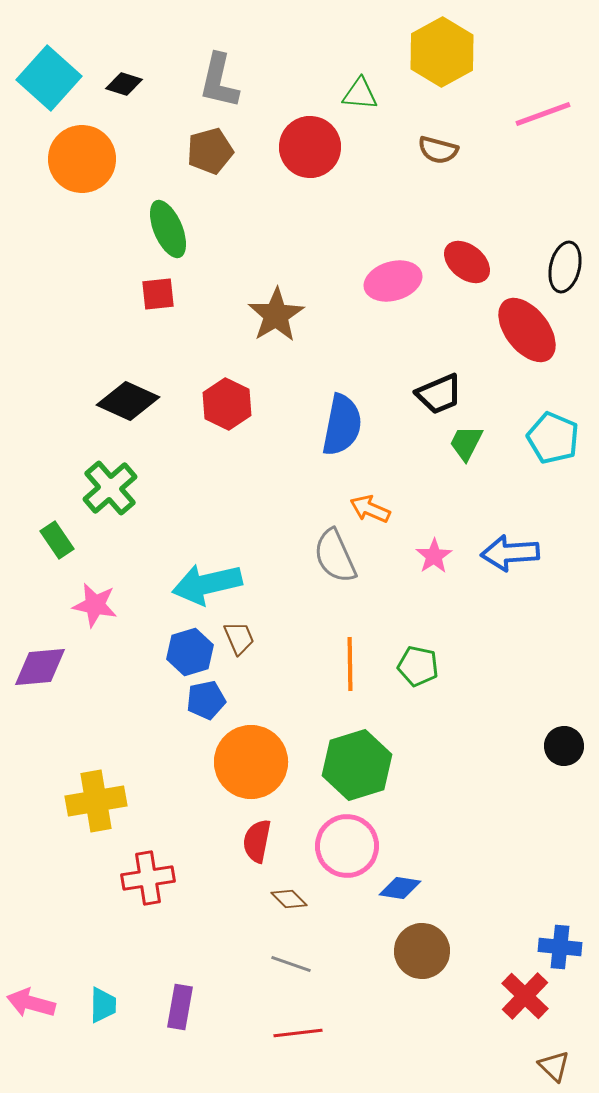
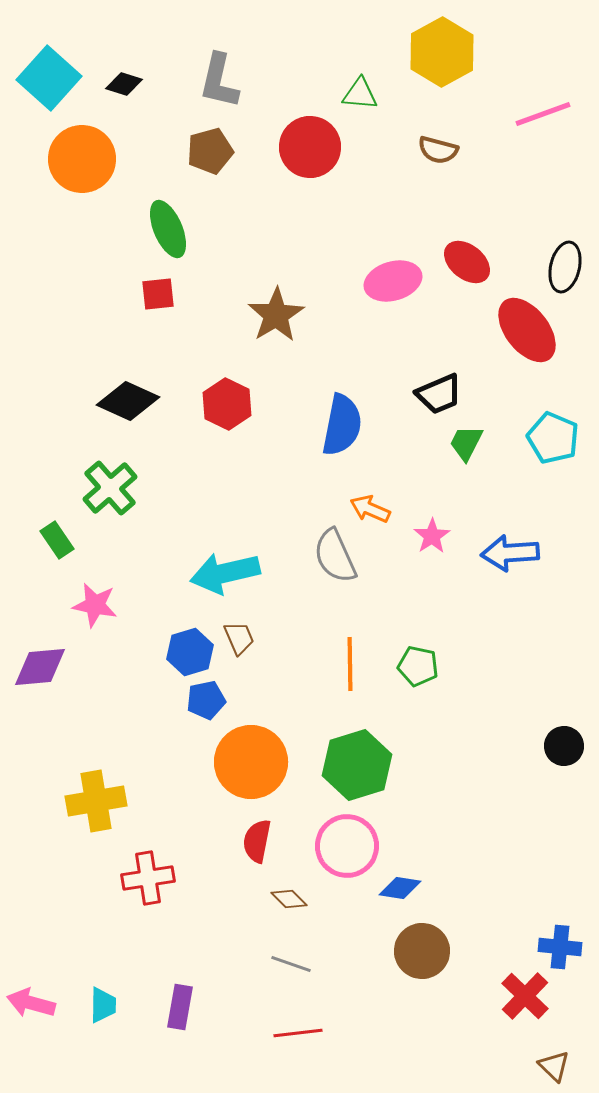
pink star at (434, 556): moved 2 px left, 20 px up
cyan arrow at (207, 584): moved 18 px right, 11 px up
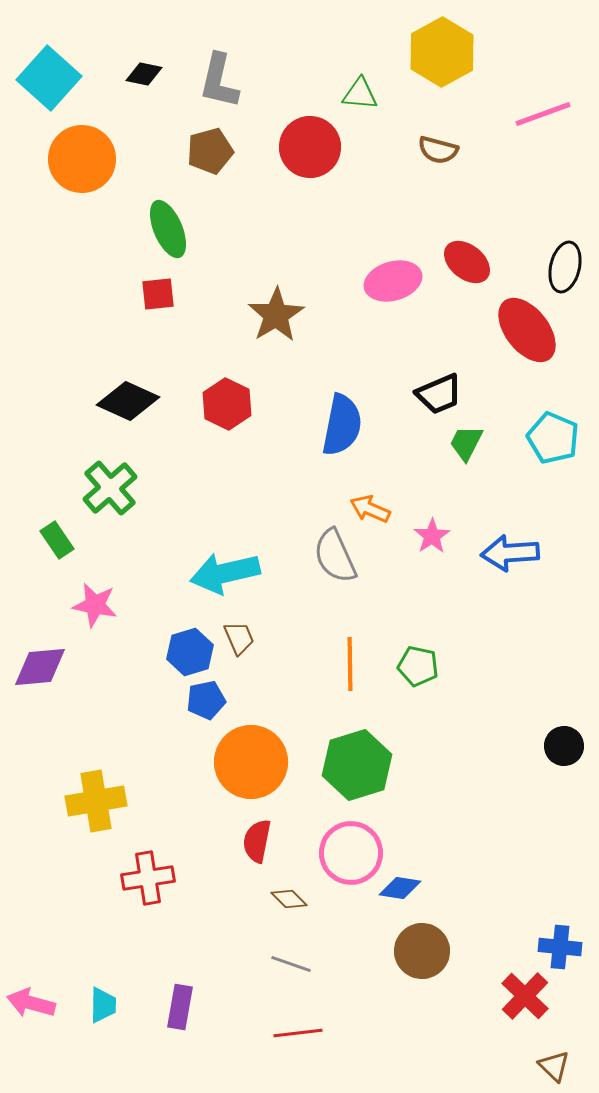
black diamond at (124, 84): moved 20 px right, 10 px up; rotated 6 degrees counterclockwise
pink circle at (347, 846): moved 4 px right, 7 px down
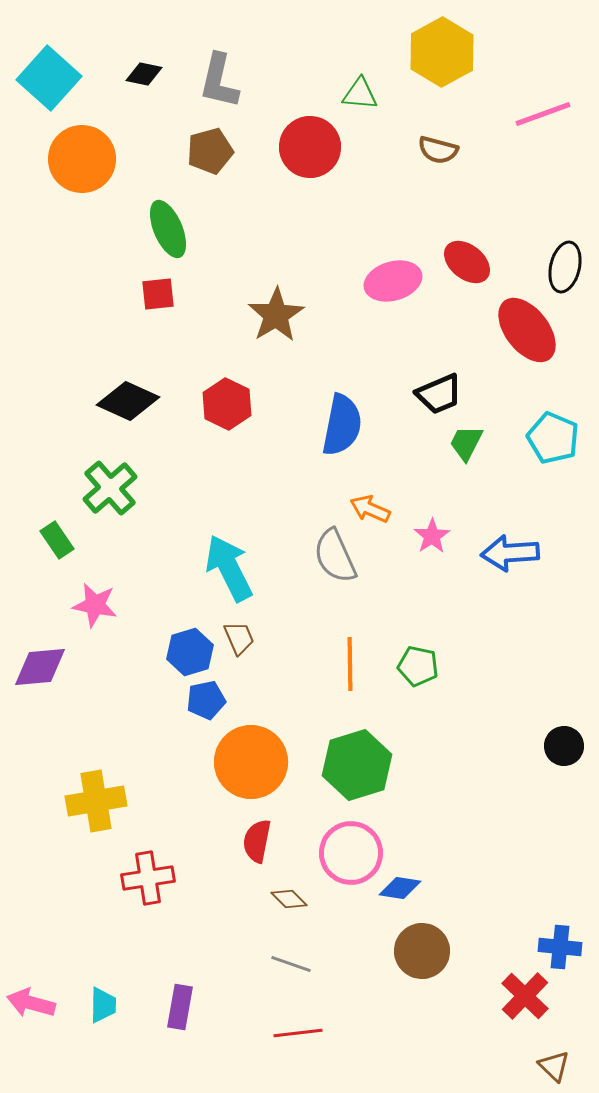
cyan arrow at (225, 573): moved 4 px right, 5 px up; rotated 76 degrees clockwise
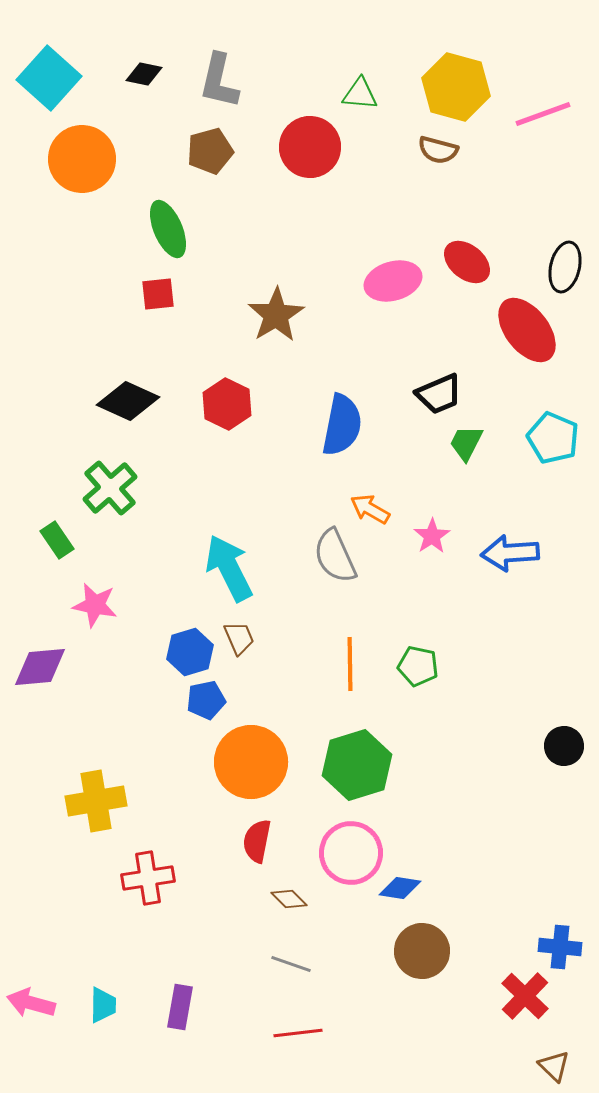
yellow hexagon at (442, 52): moved 14 px right, 35 px down; rotated 16 degrees counterclockwise
orange arrow at (370, 509): rotated 6 degrees clockwise
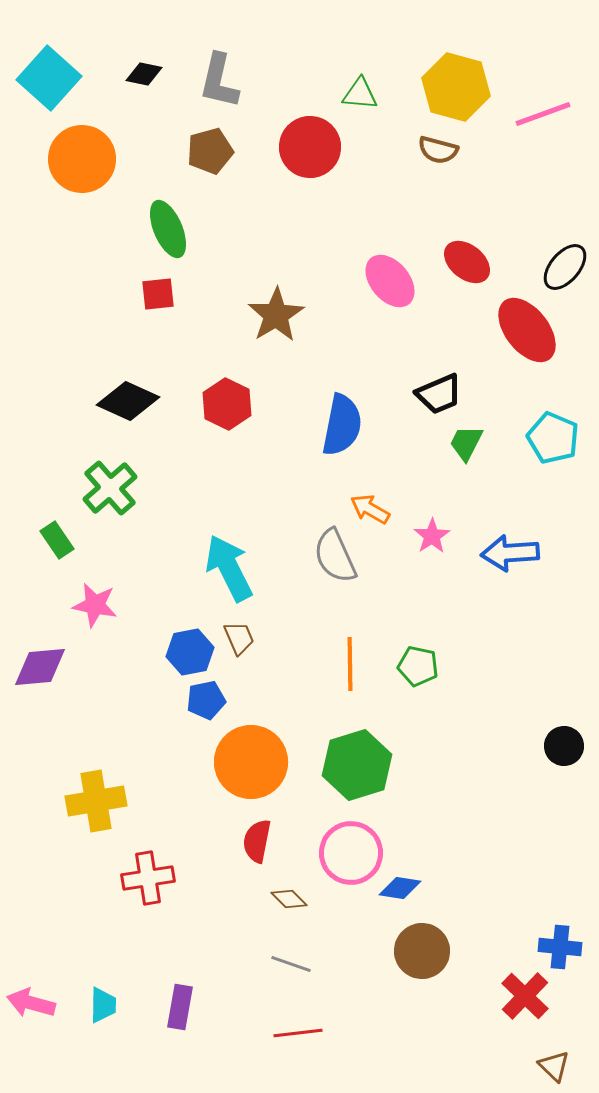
black ellipse at (565, 267): rotated 27 degrees clockwise
pink ellipse at (393, 281): moved 3 px left; rotated 66 degrees clockwise
blue hexagon at (190, 652): rotated 6 degrees clockwise
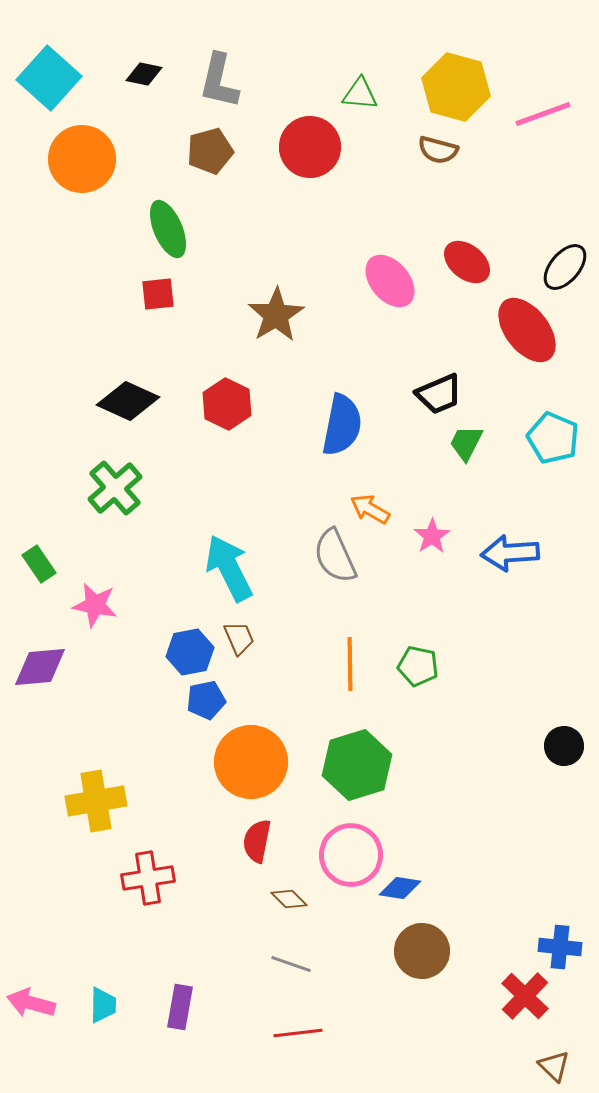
green cross at (110, 488): moved 5 px right
green rectangle at (57, 540): moved 18 px left, 24 px down
pink circle at (351, 853): moved 2 px down
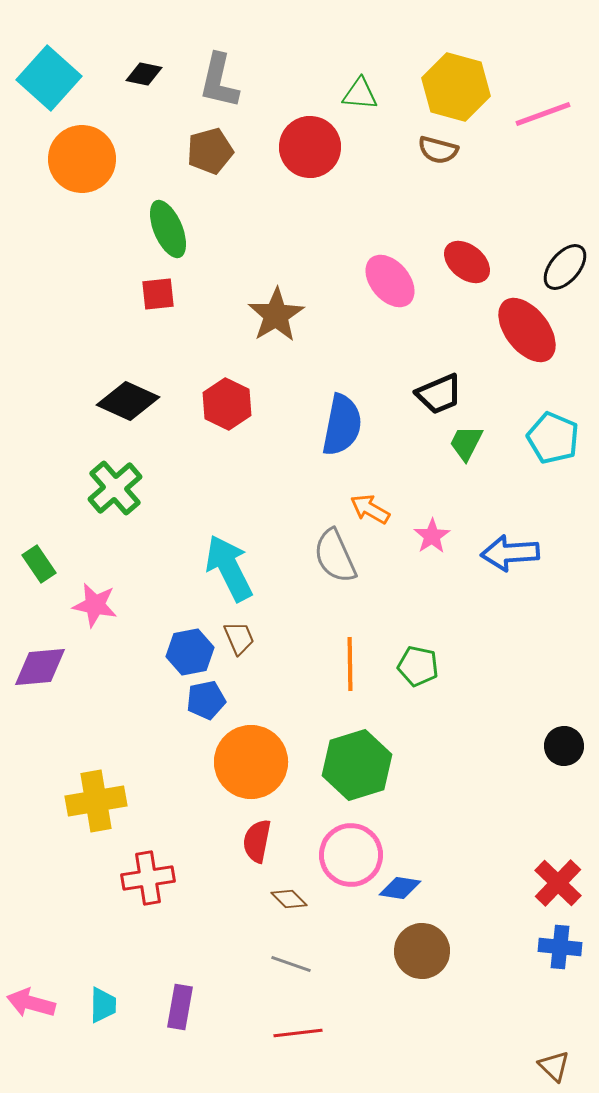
red cross at (525, 996): moved 33 px right, 113 px up
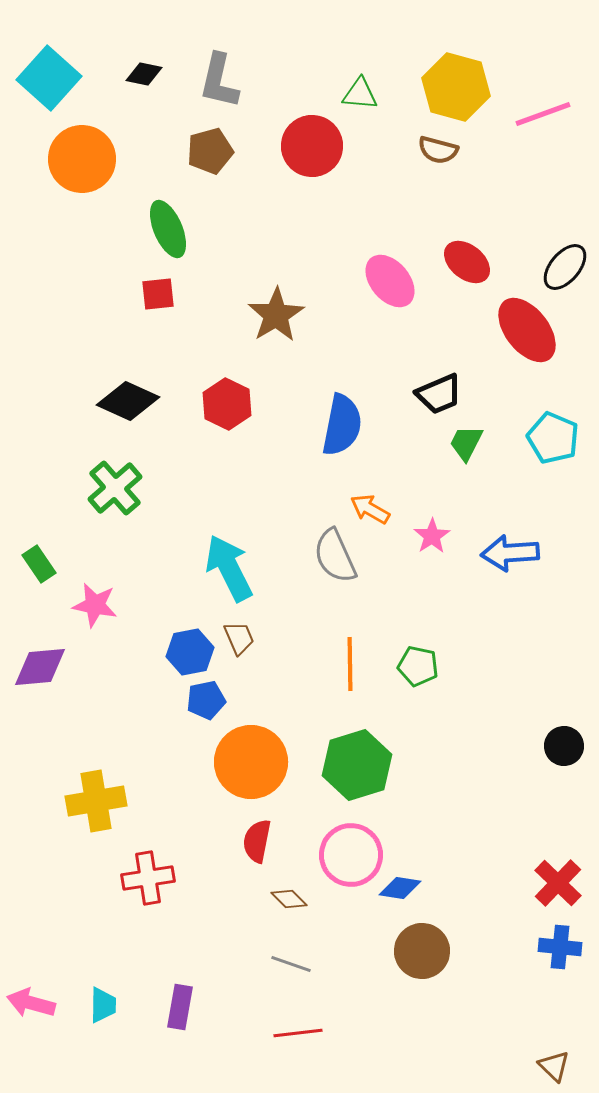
red circle at (310, 147): moved 2 px right, 1 px up
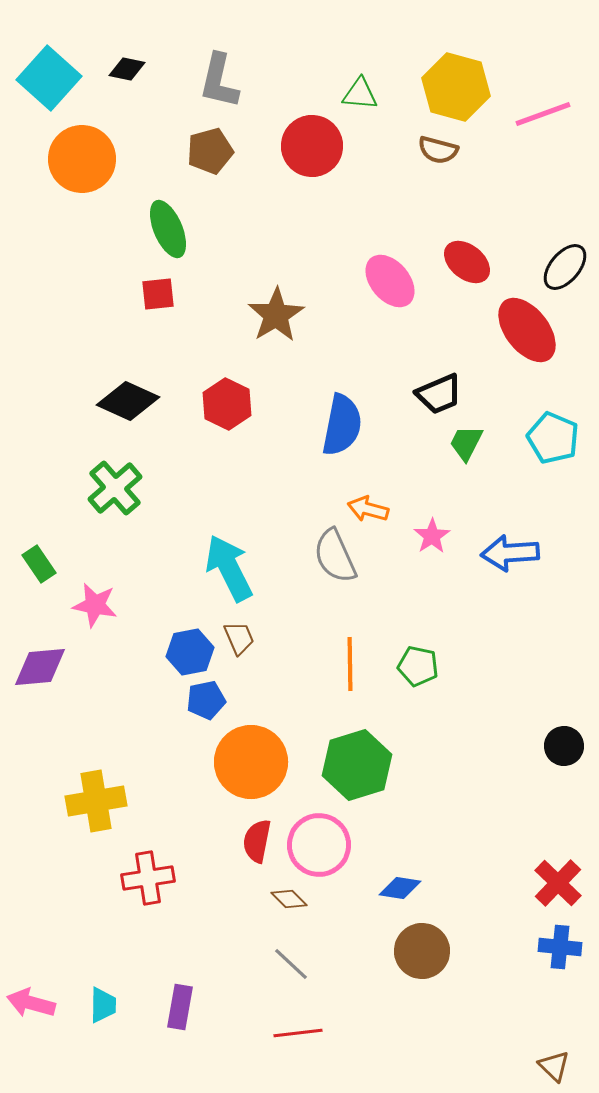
black diamond at (144, 74): moved 17 px left, 5 px up
orange arrow at (370, 509): moved 2 px left; rotated 15 degrees counterclockwise
pink circle at (351, 855): moved 32 px left, 10 px up
gray line at (291, 964): rotated 24 degrees clockwise
